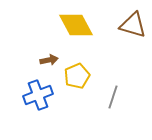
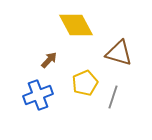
brown triangle: moved 14 px left, 28 px down
brown arrow: rotated 36 degrees counterclockwise
yellow pentagon: moved 8 px right, 7 px down
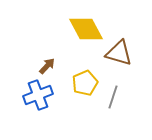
yellow diamond: moved 10 px right, 4 px down
brown arrow: moved 2 px left, 6 px down
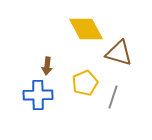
brown arrow: rotated 144 degrees clockwise
blue cross: rotated 20 degrees clockwise
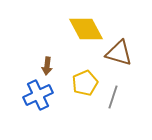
blue cross: rotated 24 degrees counterclockwise
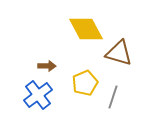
brown arrow: rotated 96 degrees counterclockwise
blue cross: rotated 12 degrees counterclockwise
